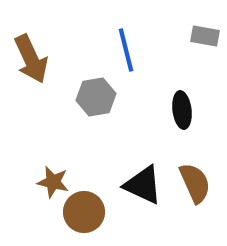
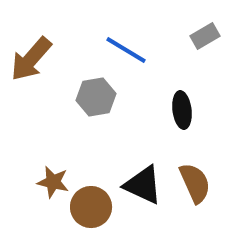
gray rectangle: rotated 40 degrees counterclockwise
blue line: rotated 45 degrees counterclockwise
brown arrow: rotated 66 degrees clockwise
brown circle: moved 7 px right, 5 px up
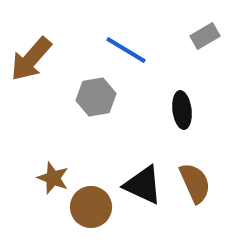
brown star: moved 4 px up; rotated 8 degrees clockwise
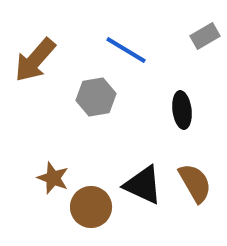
brown arrow: moved 4 px right, 1 px down
brown semicircle: rotated 6 degrees counterclockwise
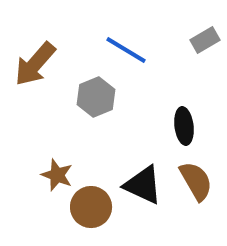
gray rectangle: moved 4 px down
brown arrow: moved 4 px down
gray hexagon: rotated 12 degrees counterclockwise
black ellipse: moved 2 px right, 16 px down
brown star: moved 4 px right, 3 px up
brown semicircle: moved 1 px right, 2 px up
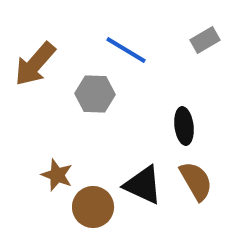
gray hexagon: moved 1 px left, 3 px up; rotated 24 degrees clockwise
brown circle: moved 2 px right
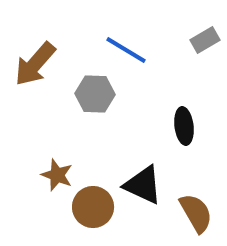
brown semicircle: moved 32 px down
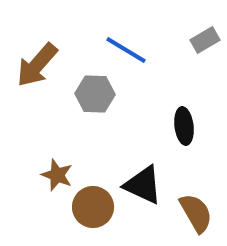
brown arrow: moved 2 px right, 1 px down
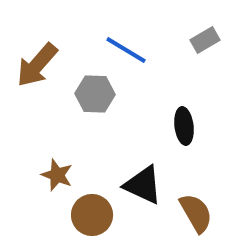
brown circle: moved 1 px left, 8 px down
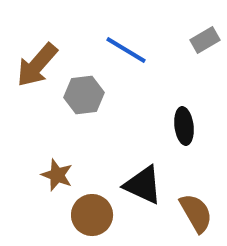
gray hexagon: moved 11 px left, 1 px down; rotated 9 degrees counterclockwise
